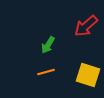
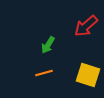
orange line: moved 2 px left, 1 px down
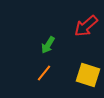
orange line: rotated 36 degrees counterclockwise
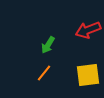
red arrow: moved 2 px right, 4 px down; rotated 20 degrees clockwise
yellow square: rotated 25 degrees counterclockwise
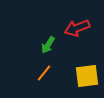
red arrow: moved 11 px left, 2 px up
yellow square: moved 1 px left, 1 px down
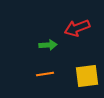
green arrow: rotated 126 degrees counterclockwise
orange line: moved 1 px right, 1 px down; rotated 42 degrees clockwise
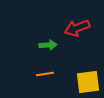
yellow square: moved 1 px right, 6 px down
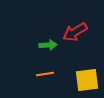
red arrow: moved 2 px left, 4 px down; rotated 10 degrees counterclockwise
yellow square: moved 1 px left, 2 px up
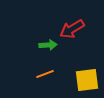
red arrow: moved 3 px left, 3 px up
orange line: rotated 12 degrees counterclockwise
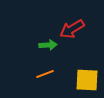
yellow square: rotated 10 degrees clockwise
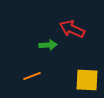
red arrow: rotated 55 degrees clockwise
orange line: moved 13 px left, 2 px down
